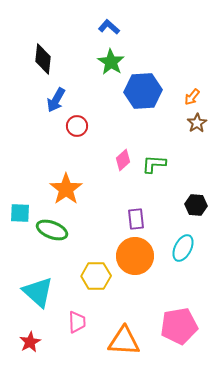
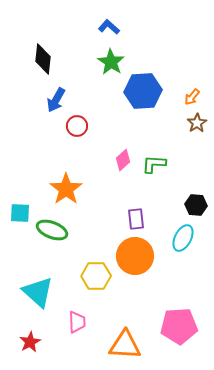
cyan ellipse: moved 10 px up
pink pentagon: rotated 6 degrees clockwise
orange triangle: moved 1 px right, 4 px down
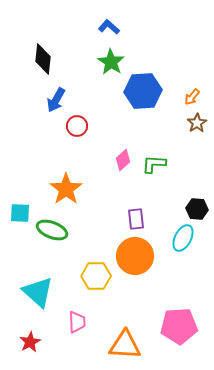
black hexagon: moved 1 px right, 4 px down
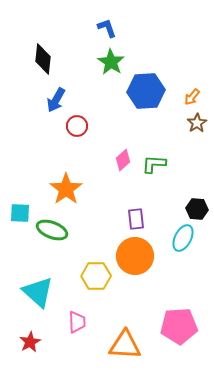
blue L-shape: moved 2 px left, 1 px down; rotated 30 degrees clockwise
blue hexagon: moved 3 px right
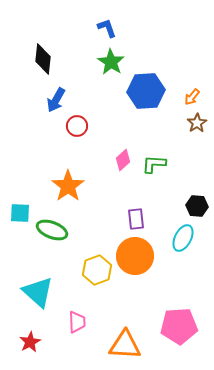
orange star: moved 2 px right, 3 px up
black hexagon: moved 3 px up
yellow hexagon: moved 1 px right, 6 px up; rotated 20 degrees counterclockwise
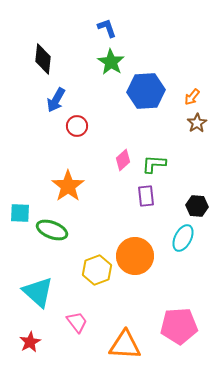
purple rectangle: moved 10 px right, 23 px up
pink trapezoid: rotated 35 degrees counterclockwise
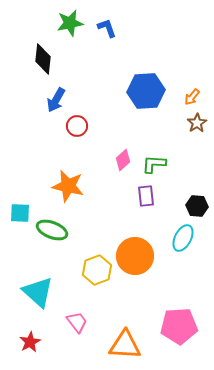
green star: moved 41 px left, 39 px up; rotated 28 degrees clockwise
orange star: rotated 24 degrees counterclockwise
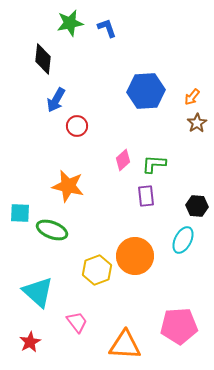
cyan ellipse: moved 2 px down
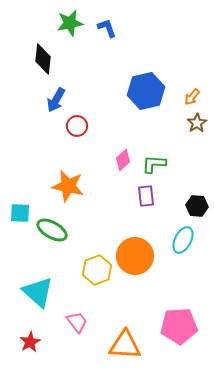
blue hexagon: rotated 9 degrees counterclockwise
green ellipse: rotated 8 degrees clockwise
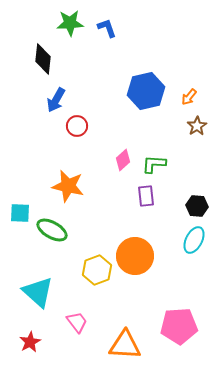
green star: rotated 8 degrees clockwise
orange arrow: moved 3 px left
brown star: moved 3 px down
cyan ellipse: moved 11 px right
